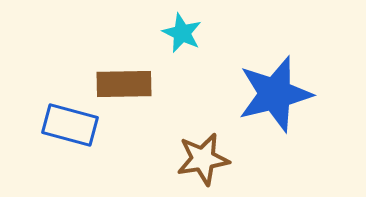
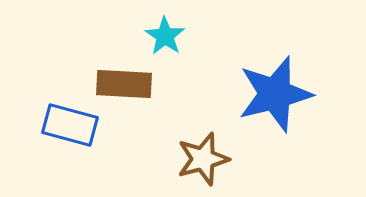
cyan star: moved 17 px left, 3 px down; rotated 9 degrees clockwise
brown rectangle: rotated 4 degrees clockwise
brown star: rotated 6 degrees counterclockwise
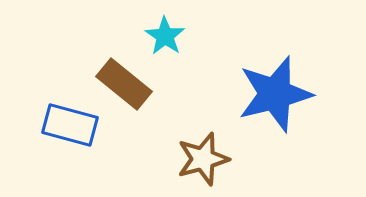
brown rectangle: rotated 36 degrees clockwise
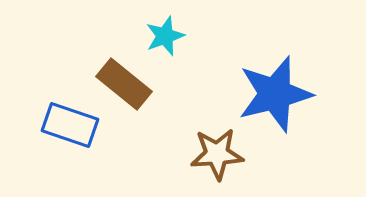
cyan star: rotated 18 degrees clockwise
blue rectangle: rotated 4 degrees clockwise
brown star: moved 14 px right, 5 px up; rotated 12 degrees clockwise
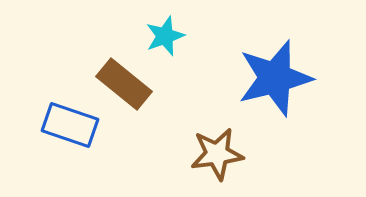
blue star: moved 16 px up
brown star: rotated 4 degrees counterclockwise
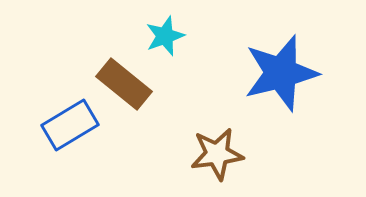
blue star: moved 6 px right, 5 px up
blue rectangle: rotated 50 degrees counterclockwise
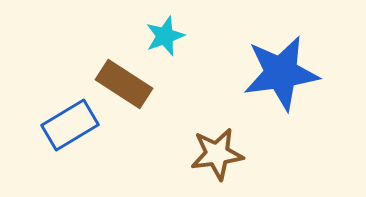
blue star: rotated 6 degrees clockwise
brown rectangle: rotated 6 degrees counterclockwise
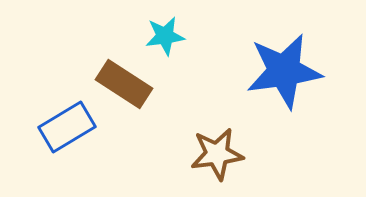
cyan star: rotated 12 degrees clockwise
blue star: moved 3 px right, 2 px up
blue rectangle: moved 3 px left, 2 px down
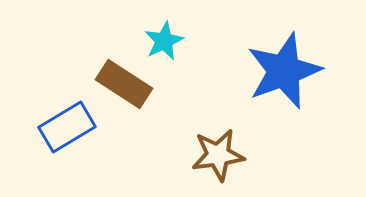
cyan star: moved 1 px left, 5 px down; rotated 18 degrees counterclockwise
blue star: rotated 12 degrees counterclockwise
brown star: moved 1 px right, 1 px down
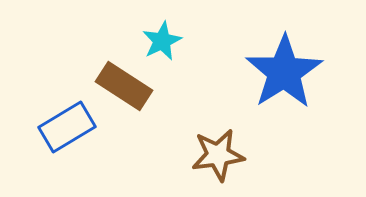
cyan star: moved 2 px left
blue star: moved 1 px down; rotated 12 degrees counterclockwise
brown rectangle: moved 2 px down
